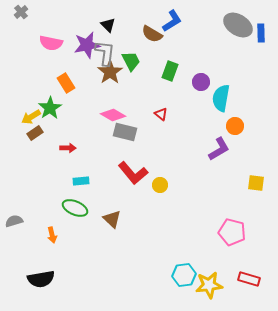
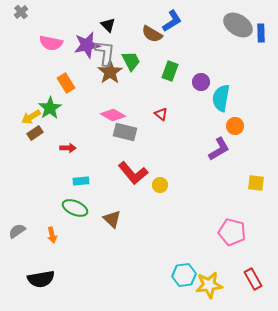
gray semicircle: moved 3 px right, 10 px down; rotated 18 degrees counterclockwise
red rectangle: moved 4 px right; rotated 45 degrees clockwise
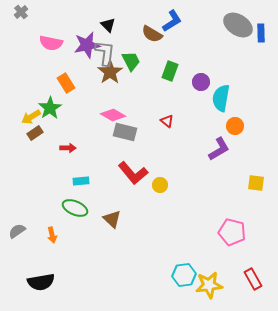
red triangle: moved 6 px right, 7 px down
black semicircle: moved 3 px down
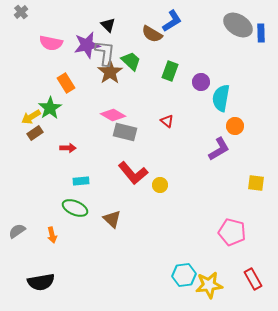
green trapezoid: rotated 20 degrees counterclockwise
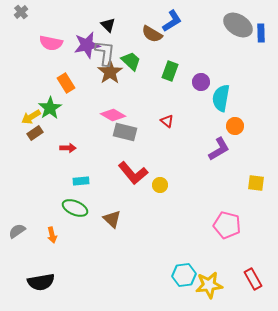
pink pentagon: moved 5 px left, 7 px up
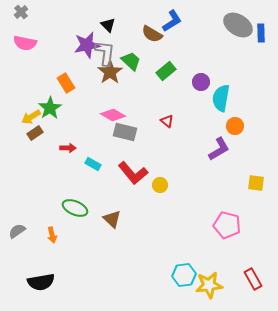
pink semicircle: moved 26 px left
green rectangle: moved 4 px left; rotated 30 degrees clockwise
cyan rectangle: moved 12 px right, 17 px up; rotated 35 degrees clockwise
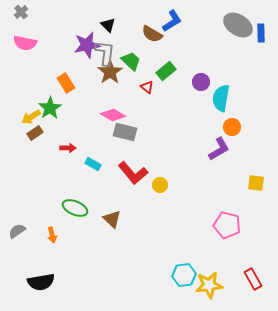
red triangle: moved 20 px left, 34 px up
orange circle: moved 3 px left, 1 px down
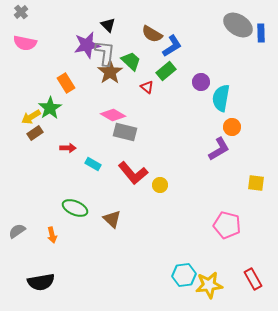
blue L-shape: moved 25 px down
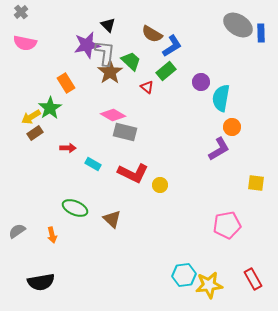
red L-shape: rotated 24 degrees counterclockwise
pink pentagon: rotated 24 degrees counterclockwise
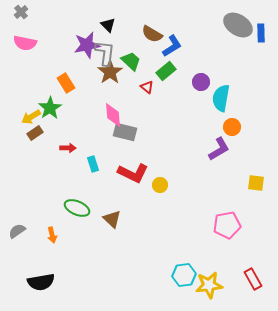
pink diamond: rotated 55 degrees clockwise
cyan rectangle: rotated 42 degrees clockwise
green ellipse: moved 2 px right
